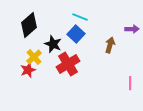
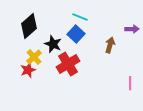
black diamond: moved 1 px down
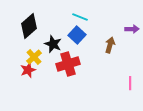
blue square: moved 1 px right, 1 px down
red cross: rotated 15 degrees clockwise
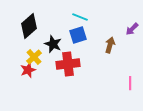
purple arrow: rotated 136 degrees clockwise
blue square: moved 1 px right; rotated 30 degrees clockwise
red cross: rotated 10 degrees clockwise
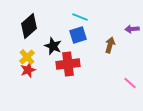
purple arrow: rotated 40 degrees clockwise
black star: moved 2 px down
yellow cross: moved 7 px left
pink line: rotated 48 degrees counterclockwise
